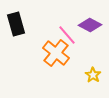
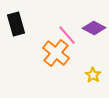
purple diamond: moved 4 px right, 3 px down
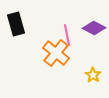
pink line: rotated 30 degrees clockwise
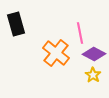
purple diamond: moved 26 px down
pink line: moved 13 px right, 2 px up
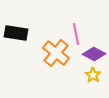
black rectangle: moved 9 px down; rotated 65 degrees counterclockwise
pink line: moved 4 px left, 1 px down
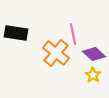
pink line: moved 3 px left
purple diamond: rotated 15 degrees clockwise
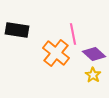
black rectangle: moved 1 px right, 3 px up
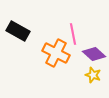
black rectangle: moved 1 px right, 1 px down; rotated 20 degrees clockwise
orange cross: rotated 12 degrees counterclockwise
yellow star: rotated 14 degrees counterclockwise
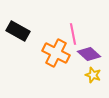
purple diamond: moved 5 px left
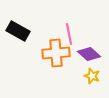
pink line: moved 4 px left
orange cross: rotated 32 degrees counterclockwise
yellow star: moved 1 px left, 1 px down
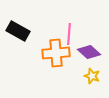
pink line: rotated 15 degrees clockwise
purple diamond: moved 2 px up
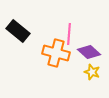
black rectangle: rotated 10 degrees clockwise
orange cross: rotated 20 degrees clockwise
yellow star: moved 4 px up
